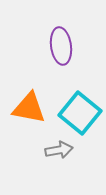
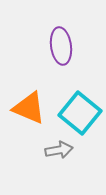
orange triangle: rotated 12 degrees clockwise
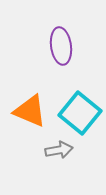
orange triangle: moved 1 px right, 3 px down
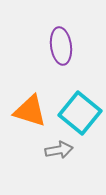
orange triangle: rotated 6 degrees counterclockwise
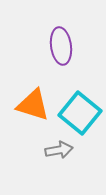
orange triangle: moved 3 px right, 6 px up
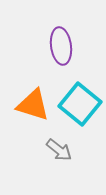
cyan square: moved 9 px up
gray arrow: rotated 48 degrees clockwise
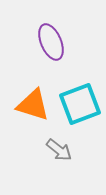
purple ellipse: moved 10 px left, 4 px up; rotated 15 degrees counterclockwise
cyan square: rotated 30 degrees clockwise
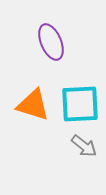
cyan square: rotated 18 degrees clockwise
gray arrow: moved 25 px right, 4 px up
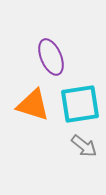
purple ellipse: moved 15 px down
cyan square: rotated 6 degrees counterclockwise
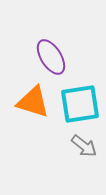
purple ellipse: rotated 9 degrees counterclockwise
orange triangle: moved 3 px up
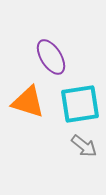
orange triangle: moved 5 px left
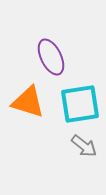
purple ellipse: rotated 6 degrees clockwise
